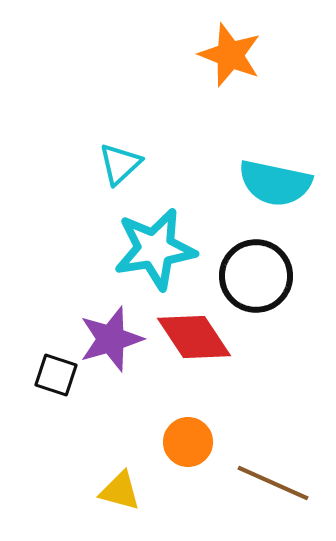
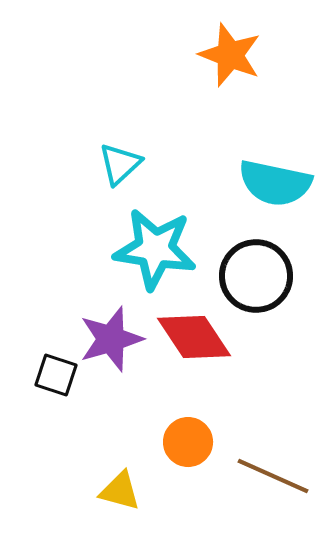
cyan star: rotated 18 degrees clockwise
brown line: moved 7 px up
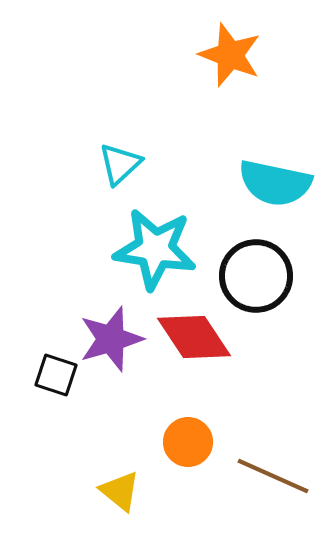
yellow triangle: rotated 24 degrees clockwise
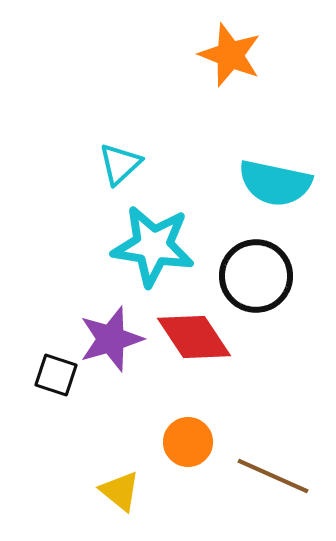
cyan star: moved 2 px left, 3 px up
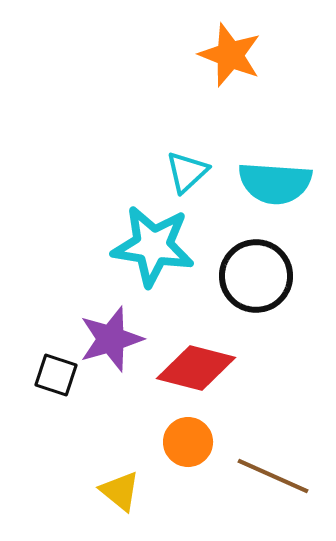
cyan triangle: moved 67 px right, 8 px down
cyan semicircle: rotated 8 degrees counterclockwise
red diamond: moved 2 px right, 31 px down; rotated 42 degrees counterclockwise
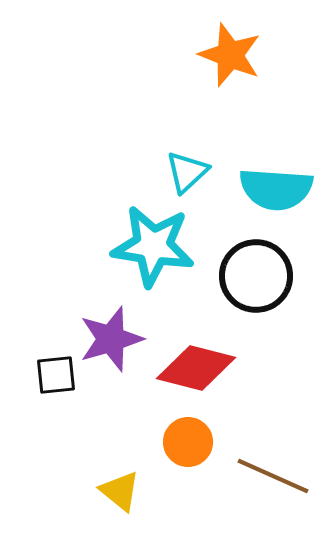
cyan semicircle: moved 1 px right, 6 px down
black square: rotated 24 degrees counterclockwise
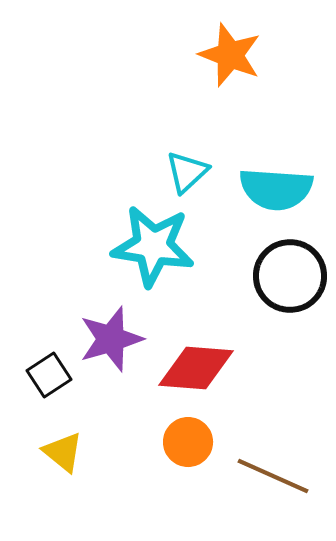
black circle: moved 34 px right
red diamond: rotated 10 degrees counterclockwise
black square: moved 7 px left; rotated 27 degrees counterclockwise
yellow triangle: moved 57 px left, 39 px up
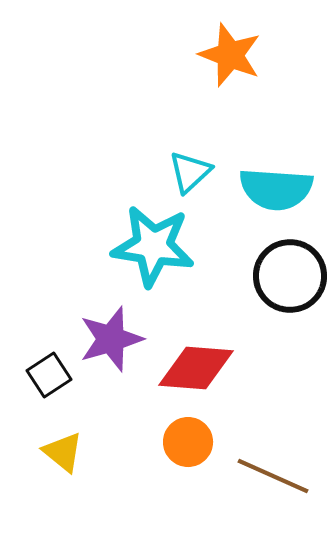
cyan triangle: moved 3 px right
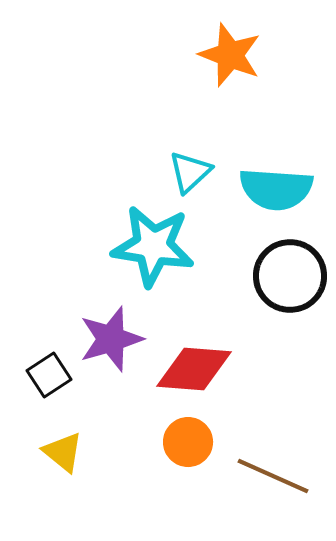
red diamond: moved 2 px left, 1 px down
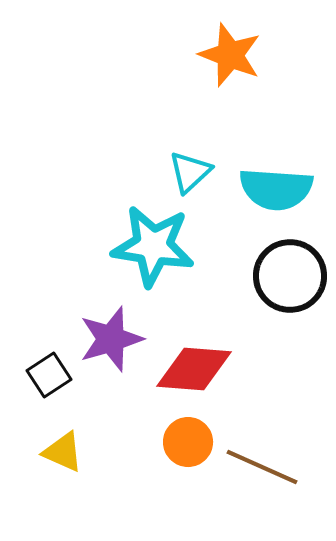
yellow triangle: rotated 15 degrees counterclockwise
brown line: moved 11 px left, 9 px up
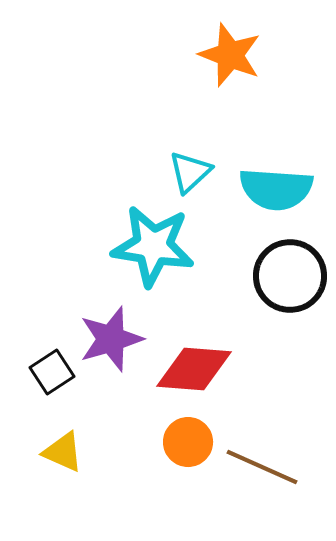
black square: moved 3 px right, 3 px up
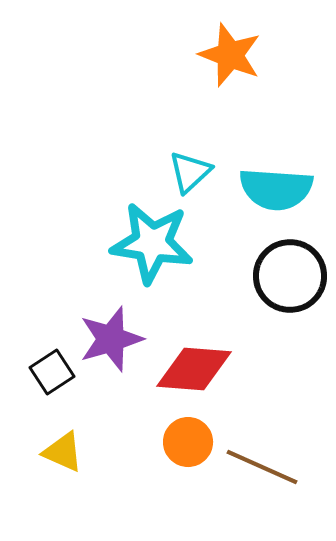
cyan star: moved 1 px left, 3 px up
